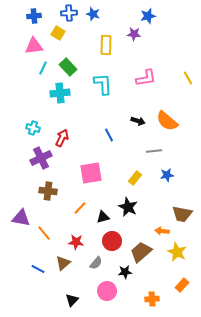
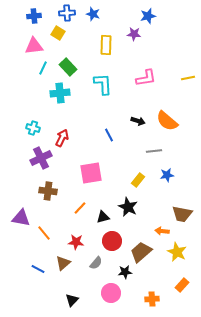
blue cross at (69, 13): moved 2 px left
yellow line at (188, 78): rotated 72 degrees counterclockwise
yellow rectangle at (135, 178): moved 3 px right, 2 px down
pink circle at (107, 291): moved 4 px right, 2 px down
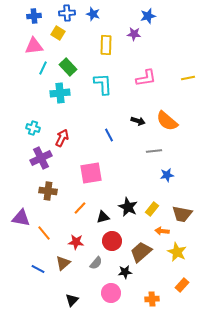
yellow rectangle at (138, 180): moved 14 px right, 29 px down
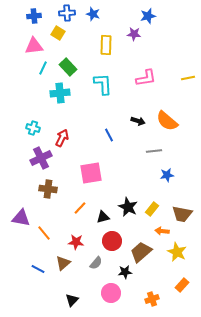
brown cross at (48, 191): moved 2 px up
orange cross at (152, 299): rotated 16 degrees counterclockwise
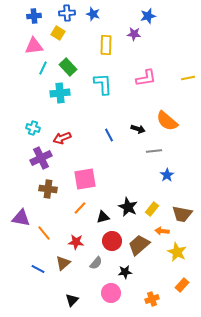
black arrow at (138, 121): moved 8 px down
red arrow at (62, 138): rotated 138 degrees counterclockwise
pink square at (91, 173): moved 6 px left, 6 px down
blue star at (167, 175): rotated 24 degrees counterclockwise
brown trapezoid at (141, 252): moved 2 px left, 7 px up
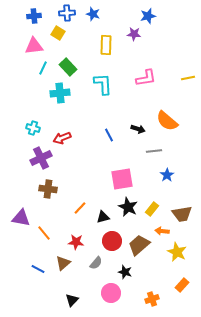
pink square at (85, 179): moved 37 px right
brown trapezoid at (182, 214): rotated 20 degrees counterclockwise
black star at (125, 272): rotated 24 degrees clockwise
